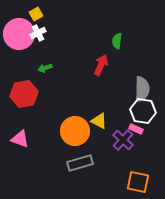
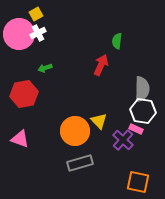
yellow triangle: rotated 18 degrees clockwise
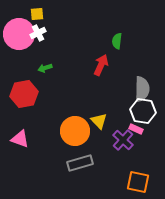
yellow square: moved 1 px right; rotated 24 degrees clockwise
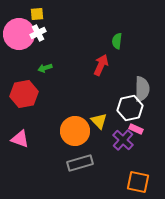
white hexagon: moved 13 px left, 3 px up; rotated 20 degrees counterclockwise
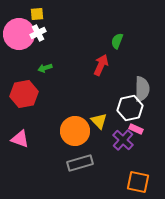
green semicircle: rotated 14 degrees clockwise
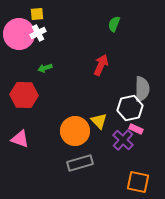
green semicircle: moved 3 px left, 17 px up
red hexagon: moved 1 px down; rotated 12 degrees clockwise
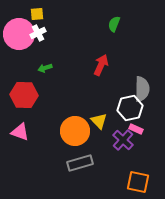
pink triangle: moved 7 px up
